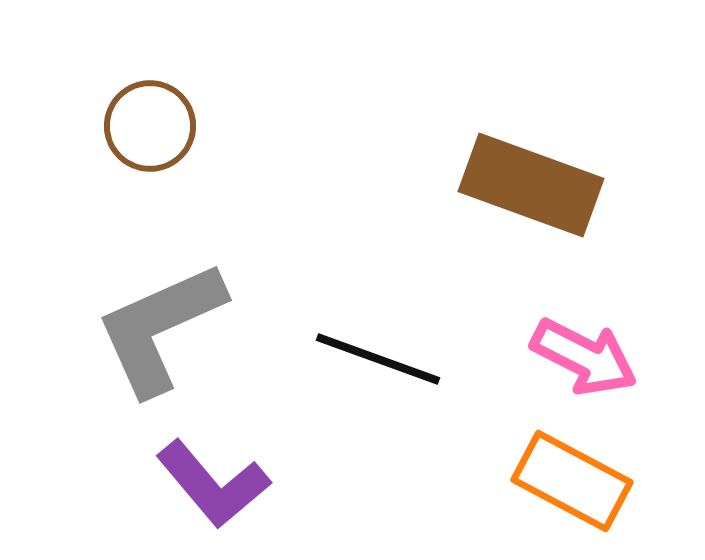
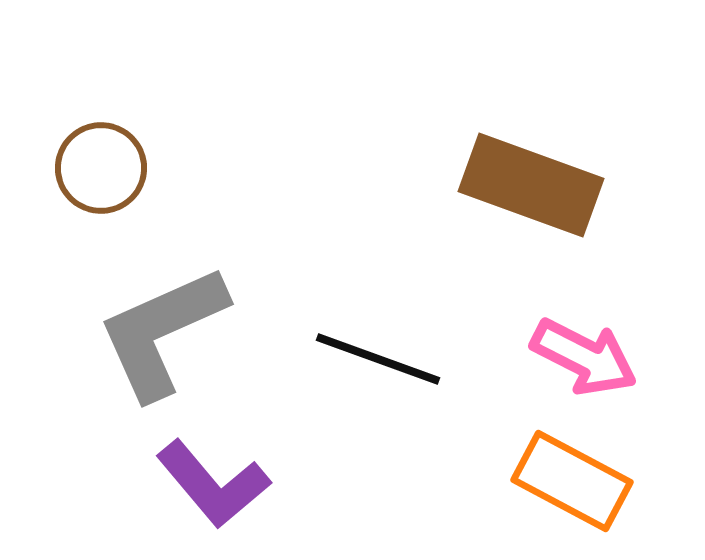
brown circle: moved 49 px left, 42 px down
gray L-shape: moved 2 px right, 4 px down
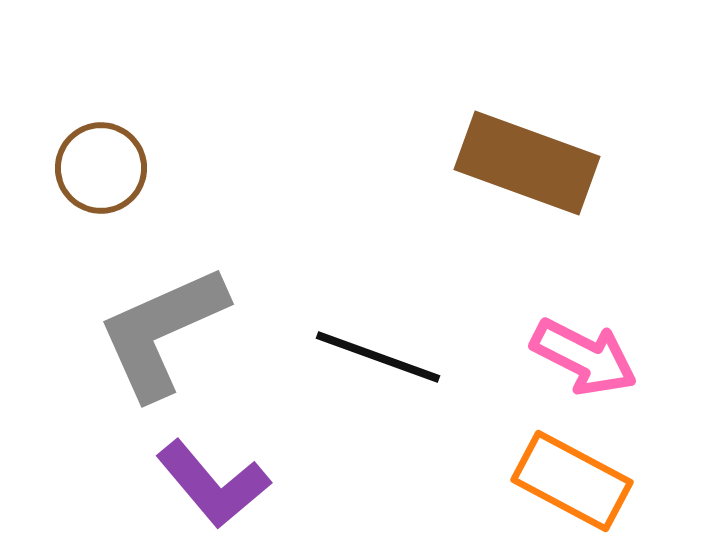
brown rectangle: moved 4 px left, 22 px up
black line: moved 2 px up
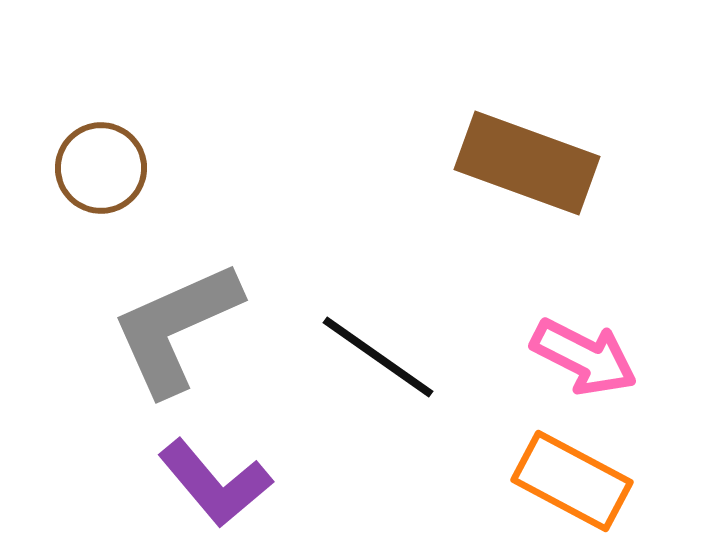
gray L-shape: moved 14 px right, 4 px up
black line: rotated 15 degrees clockwise
purple L-shape: moved 2 px right, 1 px up
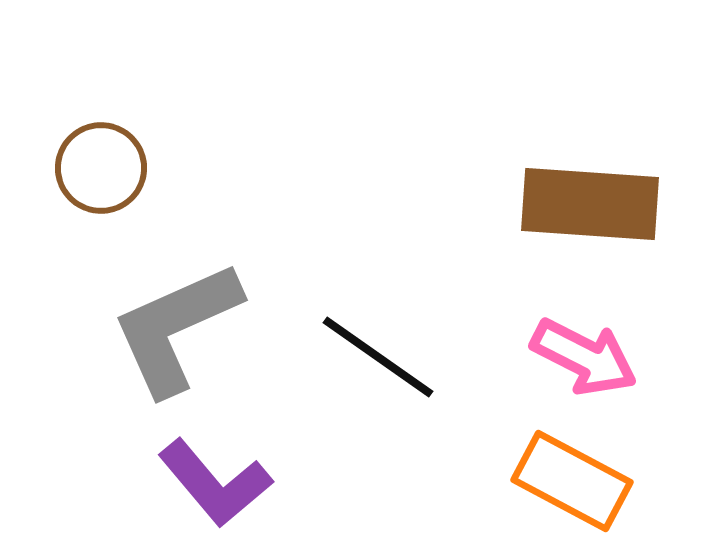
brown rectangle: moved 63 px right, 41 px down; rotated 16 degrees counterclockwise
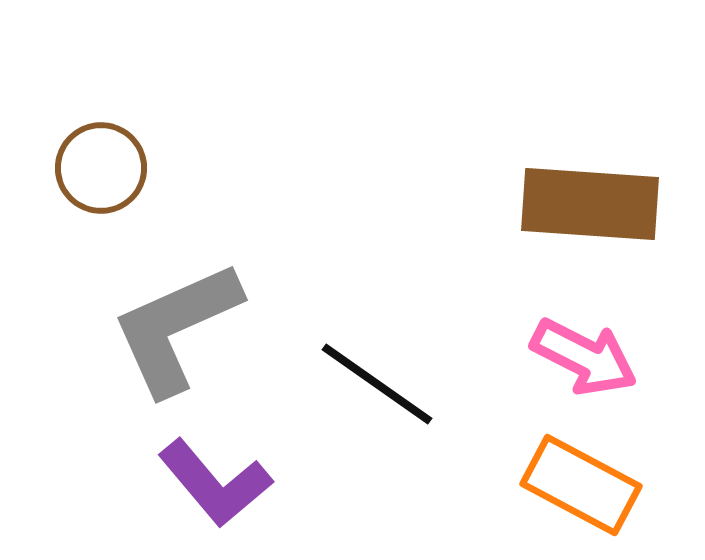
black line: moved 1 px left, 27 px down
orange rectangle: moved 9 px right, 4 px down
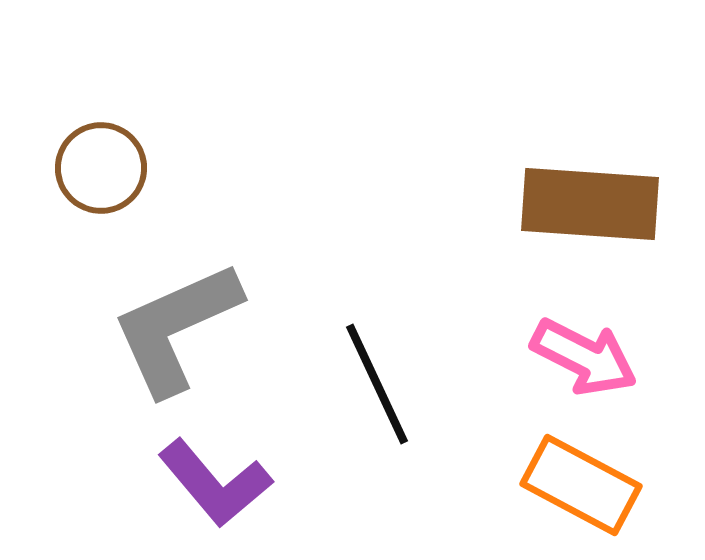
black line: rotated 30 degrees clockwise
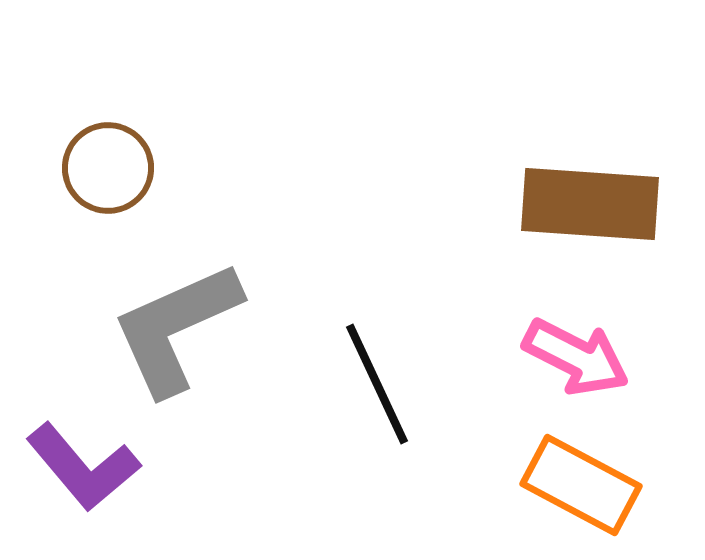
brown circle: moved 7 px right
pink arrow: moved 8 px left
purple L-shape: moved 132 px left, 16 px up
